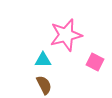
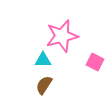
pink star: moved 4 px left, 1 px down
brown semicircle: rotated 120 degrees counterclockwise
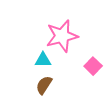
pink square: moved 2 px left, 4 px down; rotated 18 degrees clockwise
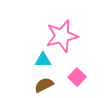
pink square: moved 16 px left, 11 px down
brown semicircle: rotated 30 degrees clockwise
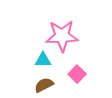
pink star: rotated 12 degrees clockwise
pink square: moved 3 px up
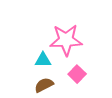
pink star: moved 4 px right, 4 px down
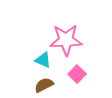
cyan triangle: rotated 24 degrees clockwise
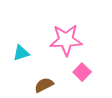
cyan triangle: moved 22 px left, 7 px up; rotated 42 degrees counterclockwise
pink square: moved 5 px right, 2 px up
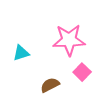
pink star: moved 3 px right
brown semicircle: moved 6 px right
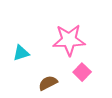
brown semicircle: moved 2 px left, 2 px up
